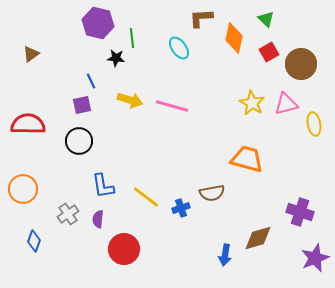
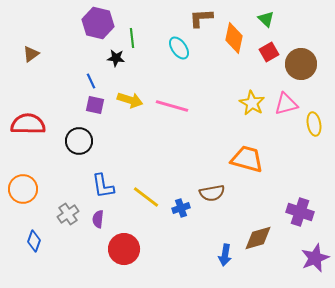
purple square: moved 13 px right; rotated 24 degrees clockwise
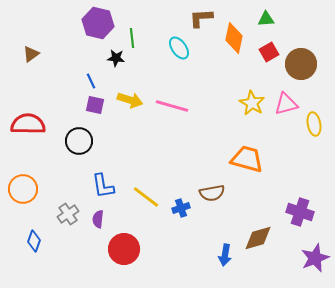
green triangle: rotated 48 degrees counterclockwise
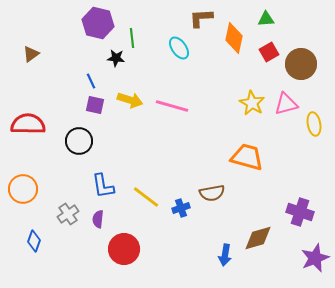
orange trapezoid: moved 2 px up
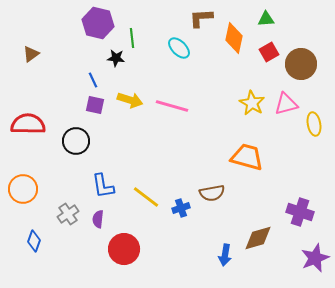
cyan ellipse: rotated 10 degrees counterclockwise
blue line: moved 2 px right, 1 px up
black circle: moved 3 px left
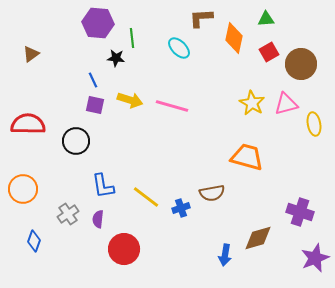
purple hexagon: rotated 8 degrees counterclockwise
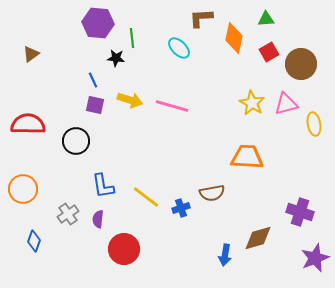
orange trapezoid: rotated 12 degrees counterclockwise
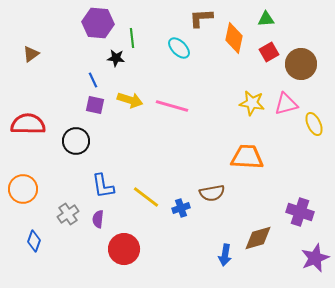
yellow star: rotated 20 degrees counterclockwise
yellow ellipse: rotated 15 degrees counterclockwise
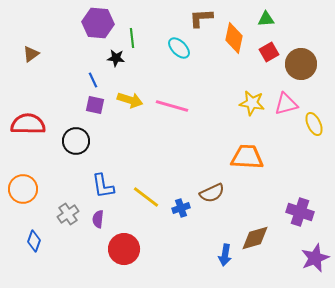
brown semicircle: rotated 15 degrees counterclockwise
brown diamond: moved 3 px left
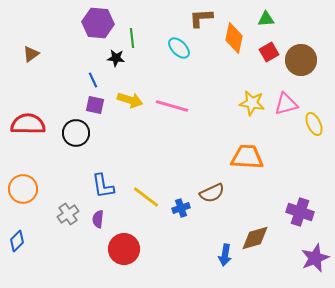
brown circle: moved 4 px up
black circle: moved 8 px up
blue diamond: moved 17 px left; rotated 25 degrees clockwise
